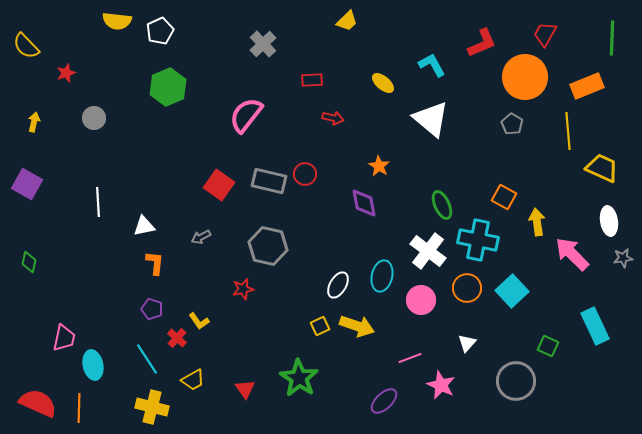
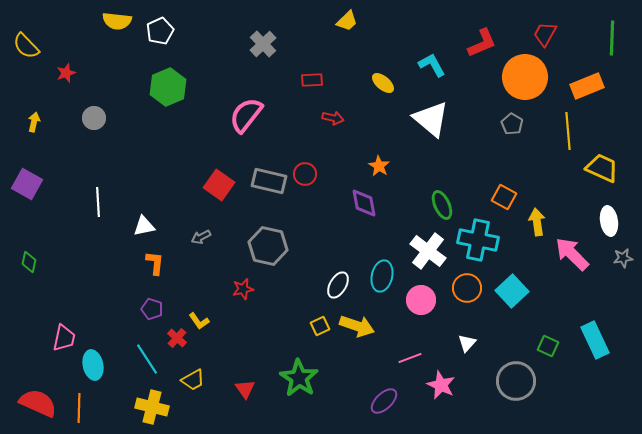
cyan rectangle at (595, 326): moved 14 px down
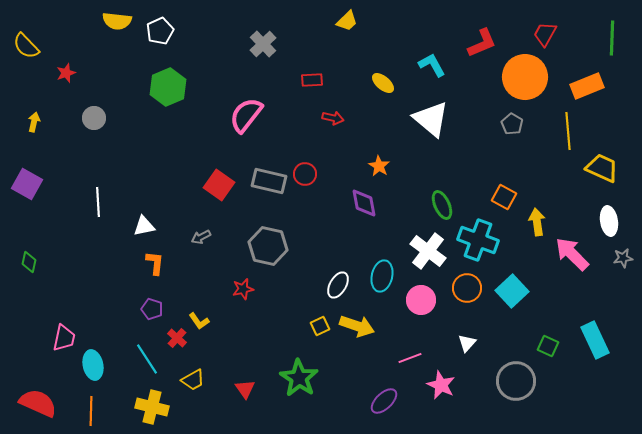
cyan cross at (478, 240): rotated 9 degrees clockwise
orange line at (79, 408): moved 12 px right, 3 px down
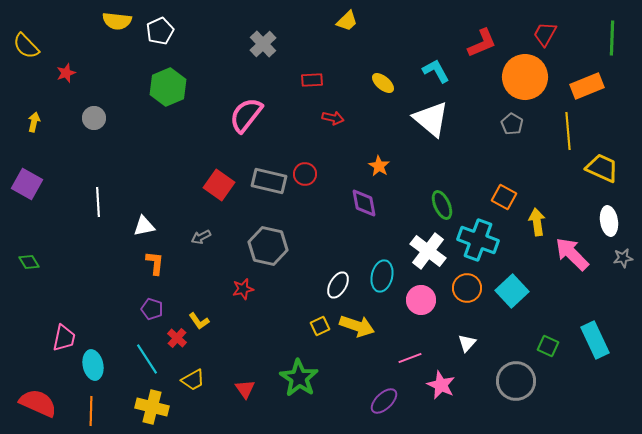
cyan L-shape at (432, 65): moved 4 px right, 6 px down
green diamond at (29, 262): rotated 45 degrees counterclockwise
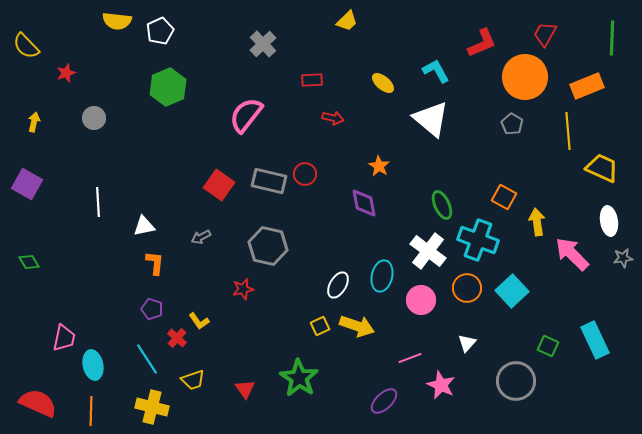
yellow trapezoid at (193, 380): rotated 10 degrees clockwise
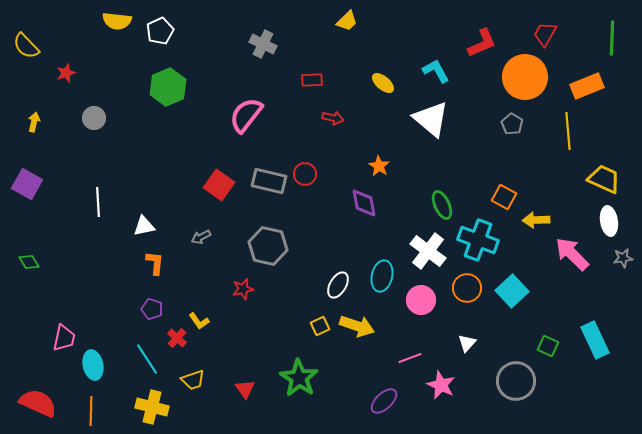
gray cross at (263, 44): rotated 20 degrees counterclockwise
yellow trapezoid at (602, 168): moved 2 px right, 11 px down
yellow arrow at (537, 222): moved 1 px left, 2 px up; rotated 84 degrees counterclockwise
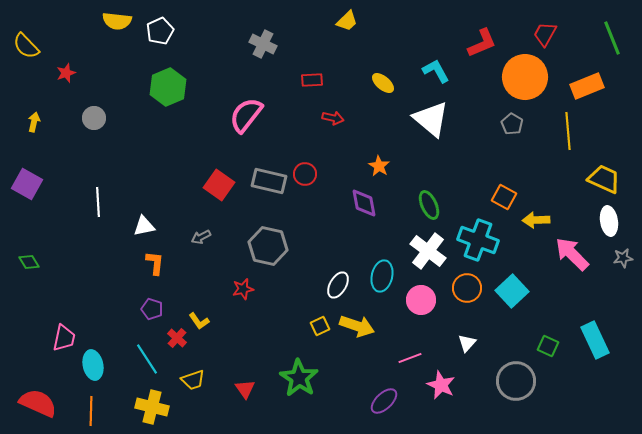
green line at (612, 38): rotated 24 degrees counterclockwise
green ellipse at (442, 205): moved 13 px left
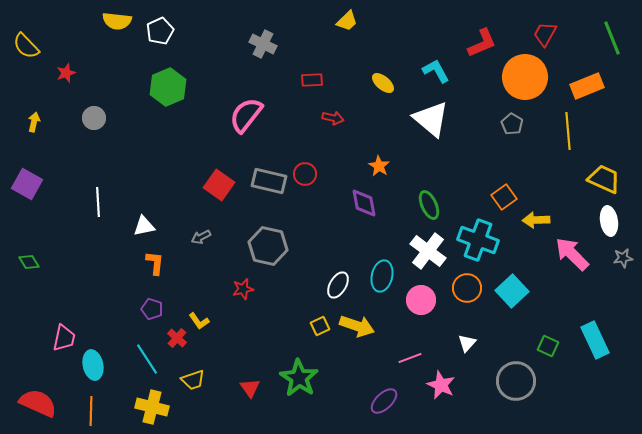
orange square at (504, 197): rotated 25 degrees clockwise
red triangle at (245, 389): moved 5 px right, 1 px up
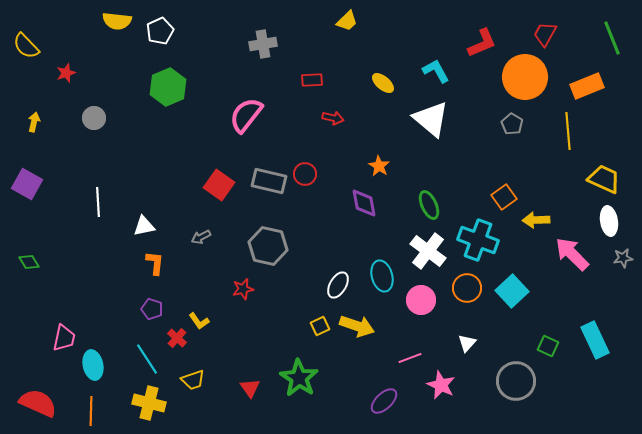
gray cross at (263, 44): rotated 36 degrees counterclockwise
cyan ellipse at (382, 276): rotated 28 degrees counterclockwise
yellow cross at (152, 407): moved 3 px left, 4 px up
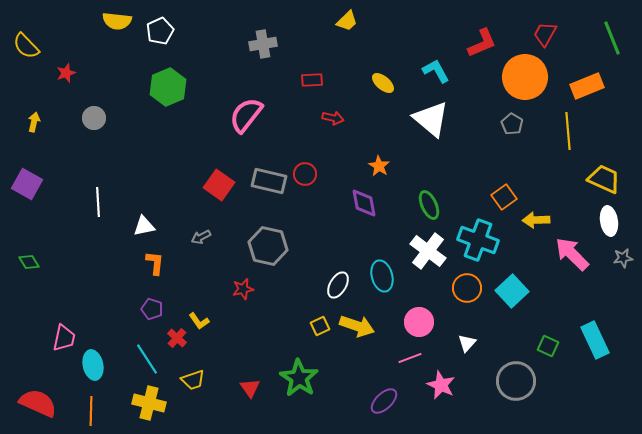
pink circle at (421, 300): moved 2 px left, 22 px down
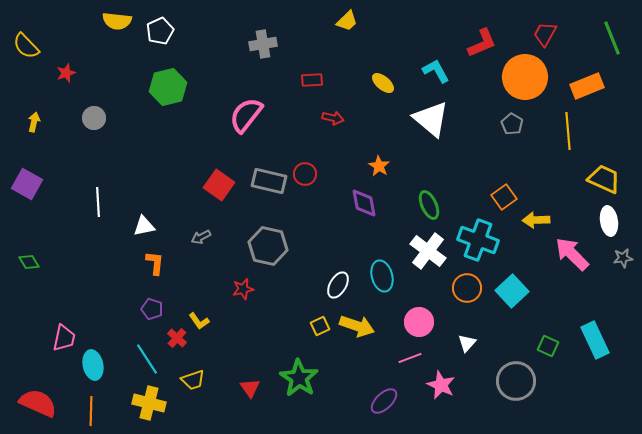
green hexagon at (168, 87): rotated 9 degrees clockwise
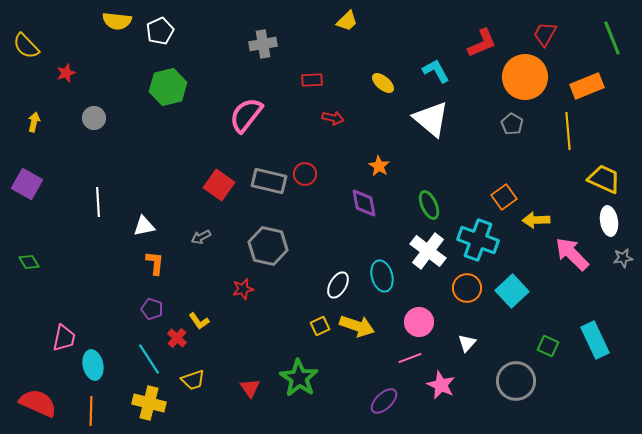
cyan line at (147, 359): moved 2 px right
